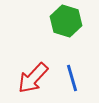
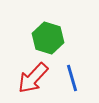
green hexagon: moved 18 px left, 17 px down
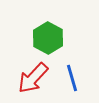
green hexagon: rotated 12 degrees clockwise
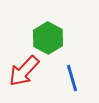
red arrow: moved 9 px left, 7 px up
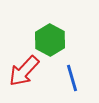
green hexagon: moved 2 px right, 2 px down
